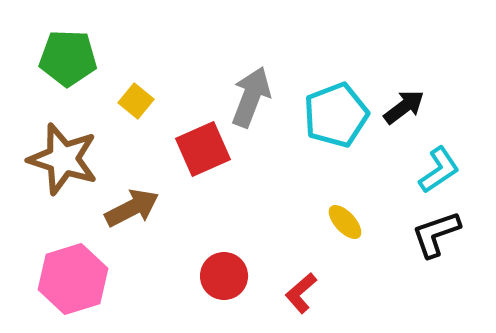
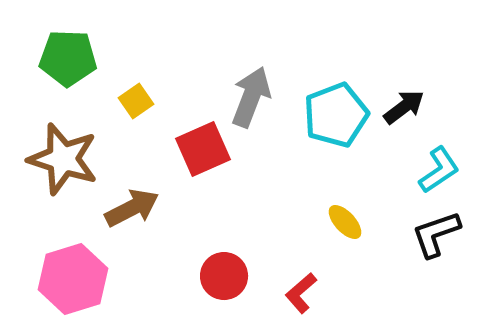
yellow square: rotated 16 degrees clockwise
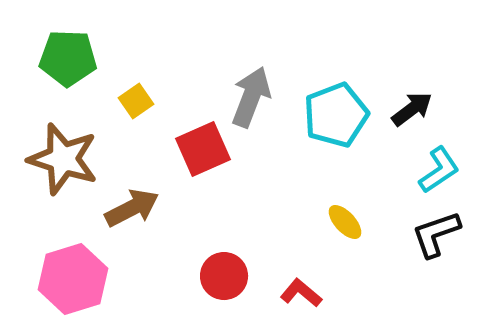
black arrow: moved 8 px right, 2 px down
red L-shape: rotated 81 degrees clockwise
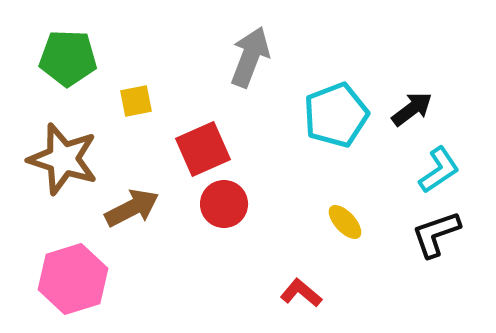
gray arrow: moved 1 px left, 40 px up
yellow square: rotated 24 degrees clockwise
red circle: moved 72 px up
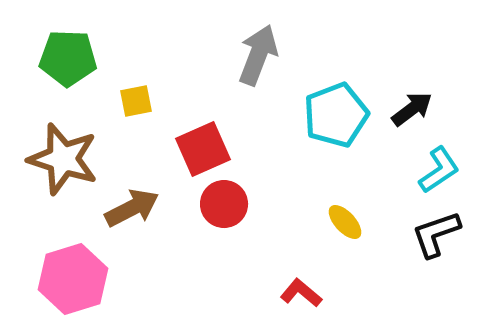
gray arrow: moved 8 px right, 2 px up
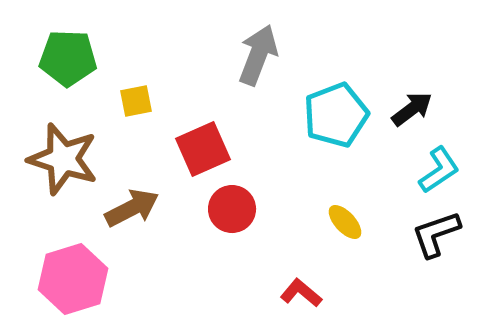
red circle: moved 8 px right, 5 px down
